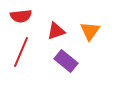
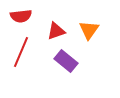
orange triangle: moved 1 px left, 1 px up
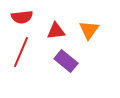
red semicircle: moved 1 px right, 1 px down
red triangle: rotated 12 degrees clockwise
